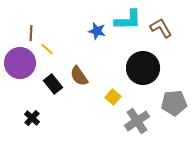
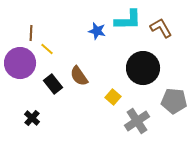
gray pentagon: moved 2 px up; rotated 10 degrees clockwise
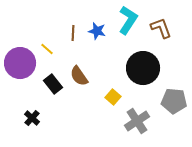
cyan L-shape: rotated 56 degrees counterclockwise
brown L-shape: rotated 10 degrees clockwise
brown line: moved 42 px right
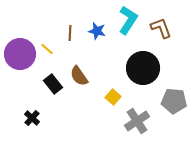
brown line: moved 3 px left
purple circle: moved 9 px up
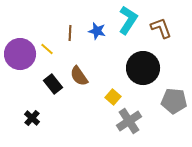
gray cross: moved 8 px left
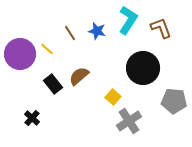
brown line: rotated 35 degrees counterclockwise
brown semicircle: rotated 85 degrees clockwise
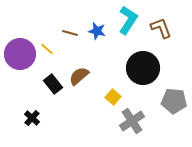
brown line: rotated 42 degrees counterclockwise
gray cross: moved 3 px right
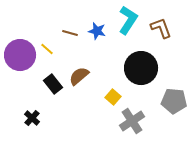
purple circle: moved 1 px down
black circle: moved 2 px left
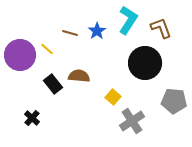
blue star: rotated 24 degrees clockwise
black circle: moved 4 px right, 5 px up
brown semicircle: rotated 45 degrees clockwise
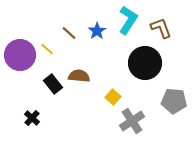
brown line: moved 1 px left; rotated 28 degrees clockwise
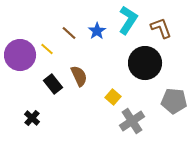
brown semicircle: rotated 60 degrees clockwise
